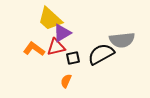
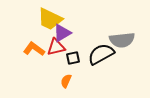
yellow trapezoid: rotated 16 degrees counterclockwise
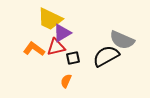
gray semicircle: rotated 30 degrees clockwise
black semicircle: moved 5 px right, 2 px down
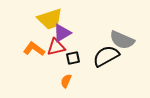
yellow trapezoid: rotated 44 degrees counterclockwise
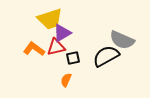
orange semicircle: moved 1 px up
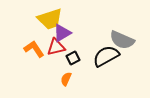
orange L-shape: rotated 20 degrees clockwise
black square: rotated 16 degrees counterclockwise
orange semicircle: moved 1 px up
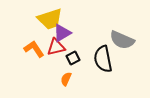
black semicircle: moved 3 px left, 3 px down; rotated 72 degrees counterclockwise
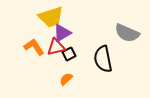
yellow trapezoid: moved 1 px right, 2 px up
gray semicircle: moved 5 px right, 7 px up
orange L-shape: moved 2 px up
black square: moved 4 px left, 4 px up
orange semicircle: rotated 24 degrees clockwise
